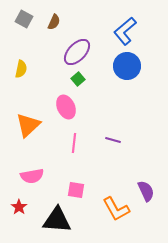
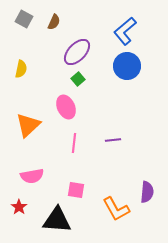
purple line: rotated 21 degrees counterclockwise
purple semicircle: moved 1 px right, 1 px down; rotated 30 degrees clockwise
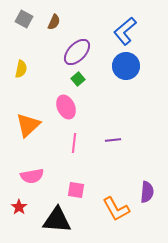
blue circle: moved 1 px left
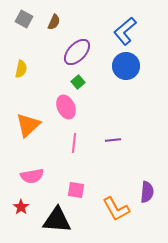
green square: moved 3 px down
red star: moved 2 px right
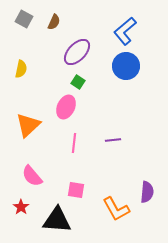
green square: rotated 16 degrees counterclockwise
pink ellipse: rotated 50 degrees clockwise
pink semicircle: rotated 60 degrees clockwise
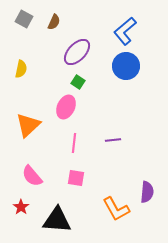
pink square: moved 12 px up
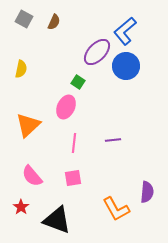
purple ellipse: moved 20 px right
pink square: moved 3 px left; rotated 18 degrees counterclockwise
black triangle: rotated 16 degrees clockwise
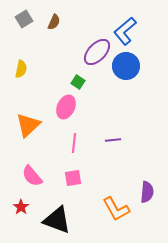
gray square: rotated 30 degrees clockwise
